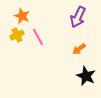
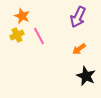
pink line: moved 1 px right, 1 px up
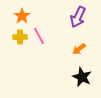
orange star: rotated 14 degrees clockwise
yellow cross: moved 3 px right, 2 px down; rotated 24 degrees clockwise
black star: moved 4 px left, 1 px down
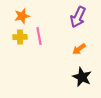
orange star: rotated 21 degrees clockwise
pink line: rotated 18 degrees clockwise
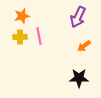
orange arrow: moved 5 px right, 3 px up
black star: moved 3 px left, 1 px down; rotated 24 degrees counterclockwise
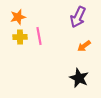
orange star: moved 4 px left, 1 px down
black star: rotated 24 degrees clockwise
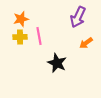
orange star: moved 3 px right, 2 px down
orange arrow: moved 2 px right, 3 px up
black star: moved 22 px left, 15 px up
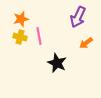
yellow cross: rotated 16 degrees clockwise
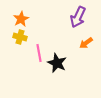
orange star: rotated 14 degrees counterclockwise
pink line: moved 17 px down
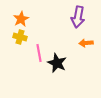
purple arrow: rotated 15 degrees counterclockwise
orange arrow: rotated 32 degrees clockwise
